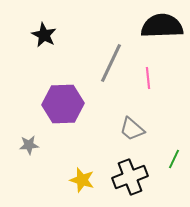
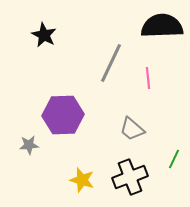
purple hexagon: moved 11 px down
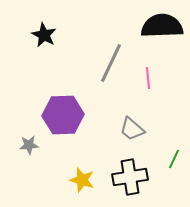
black cross: rotated 12 degrees clockwise
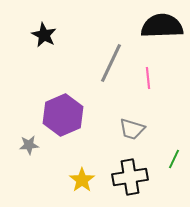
purple hexagon: rotated 21 degrees counterclockwise
gray trapezoid: rotated 24 degrees counterclockwise
yellow star: rotated 20 degrees clockwise
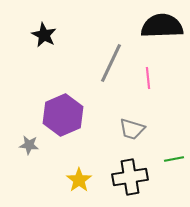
gray star: rotated 12 degrees clockwise
green line: rotated 54 degrees clockwise
yellow star: moved 3 px left
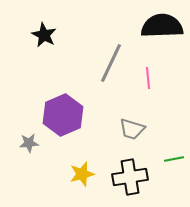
gray star: moved 2 px up; rotated 12 degrees counterclockwise
yellow star: moved 3 px right, 6 px up; rotated 20 degrees clockwise
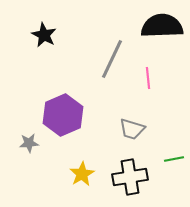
gray line: moved 1 px right, 4 px up
yellow star: rotated 15 degrees counterclockwise
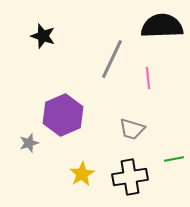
black star: moved 1 px left, 1 px down; rotated 10 degrees counterclockwise
gray star: rotated 12 degrees counterclockwise
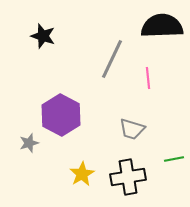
purple hexagon: moved 2 px left; rotated 9 degrees counterclockwise
black cross: moved 2 px left
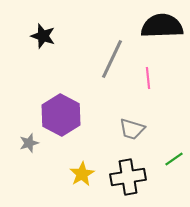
green line: rotated 24 degrees counterclockwise
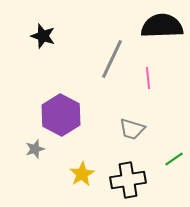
gray star: moved 6 px right, 6 px down
black cross: moved 3 px down
